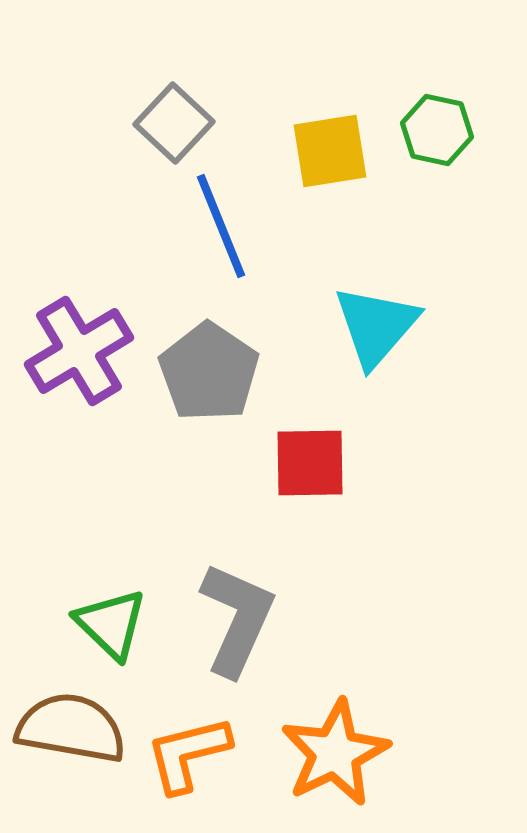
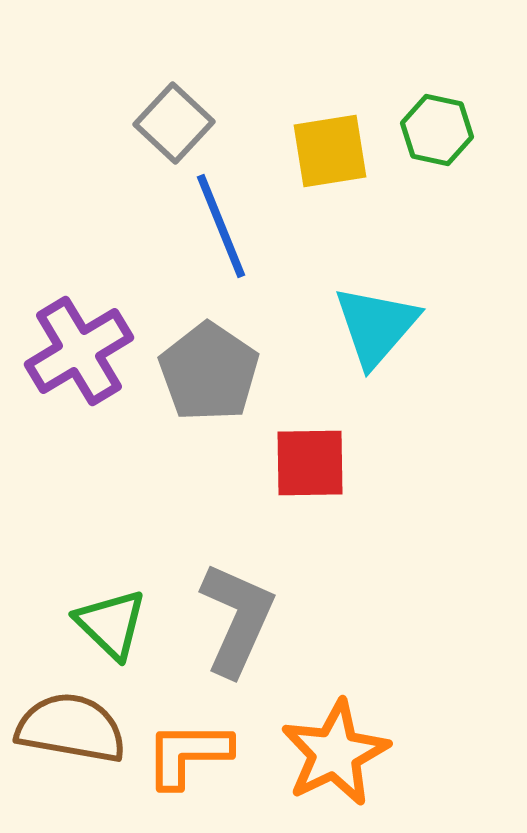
orange L-shape: rotated 14 degrees clockwise
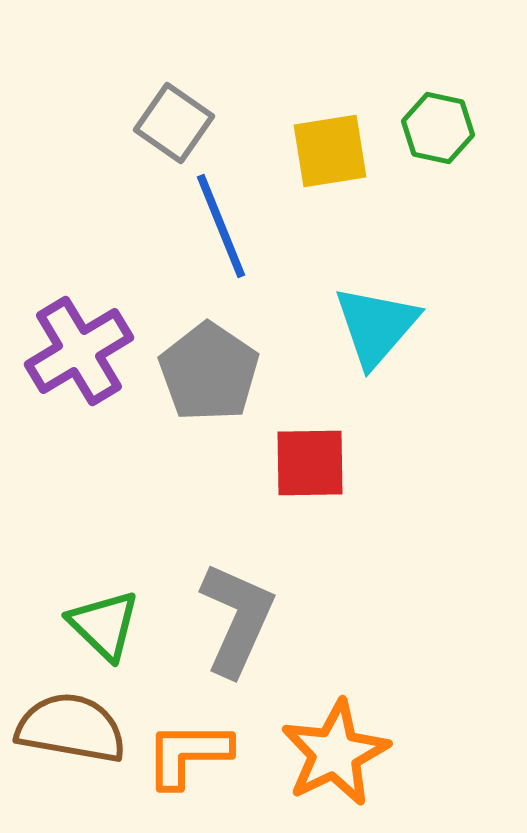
gray square: rotated 8 degrees counterclockwise
green hexagon: moved 1 px right, 2 px up
green triangle: moved 7 px left, 1 px down
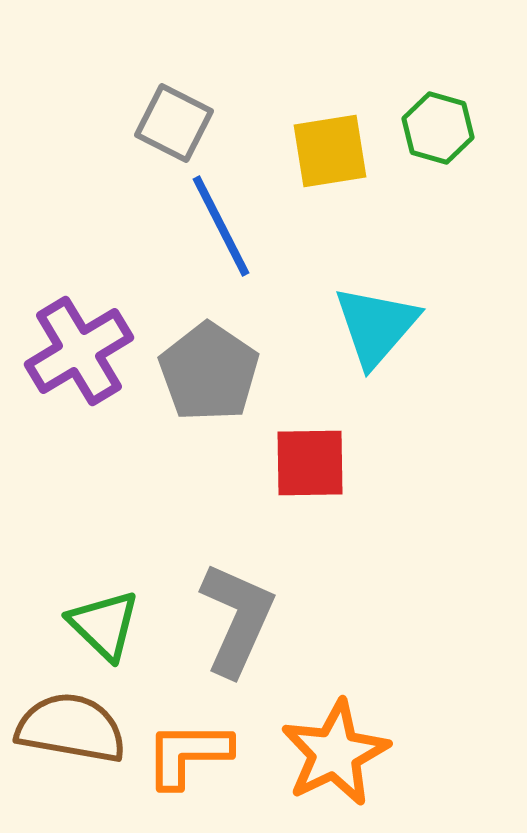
gray square: rotated 8 degrees counterclockwise
green hexagon: rotated 4 degrees clockwise
blue line: rotated 5 degrees counterclockwise
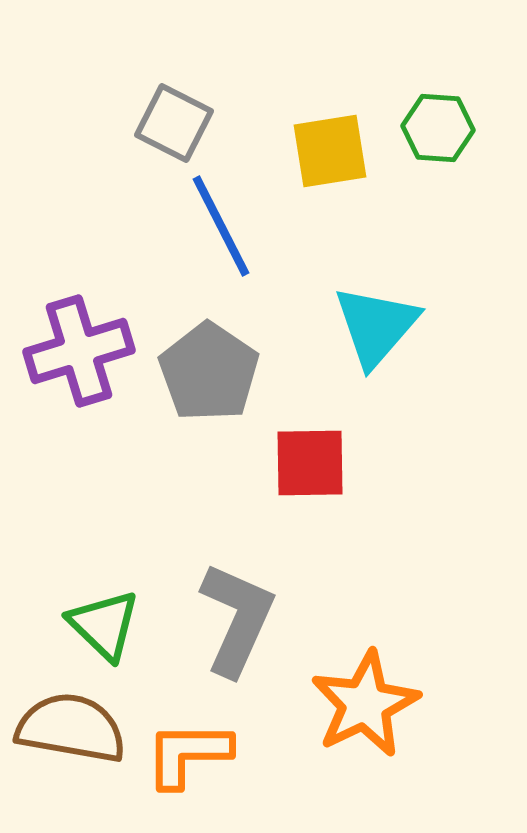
green hexagon: rotated 12 degrees counterclockwise
purple cross: rotated 14 degrees clockwise
orange star: moved 30 px right, 49 px up
